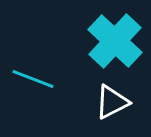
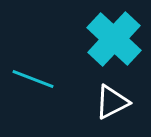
cyan cross: moved 1 px left, 2 px up
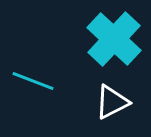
cyan line: moved 2 px down
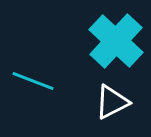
cyan cross: moved 2 px right, 2 px down
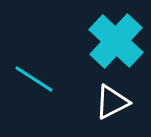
cyan line: moved 1 px right, 2 px up; rotated 12 degrees clockwise
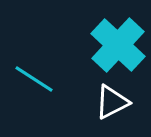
cyan cross: moved 2 px right, 4 px down
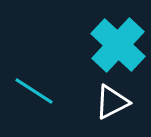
cyan line: moved 12 px down
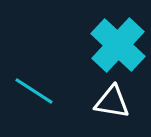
white triangle: rotated 36 degrees clockwise
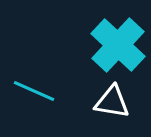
cyan line: rotated 9 degrees counterclockwise
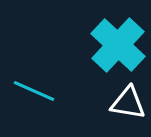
white triangle: moved 16 px right, 1 px down
